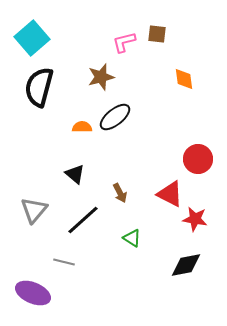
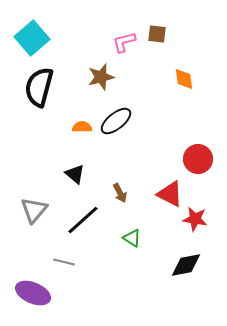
black ellipse: moved 1 px right, 4 px down
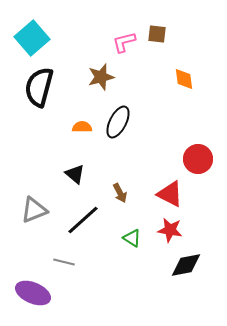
black ellipse: moved 2 px right, 1 px down; rotated 24 degrees counterclockwise
gray triangle: rotated 28 degrees clockwise
red star: moved 25 px left, 11 px down
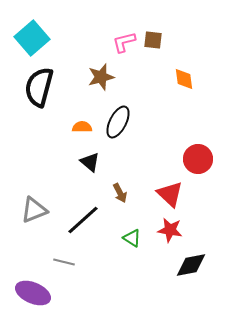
brown square: moved 4 px left, 6 px down
black triangle: moved 15 px right, 12 px up
red triangle: rotated 16 degrees clockwise
black diamond: moved 5 px right
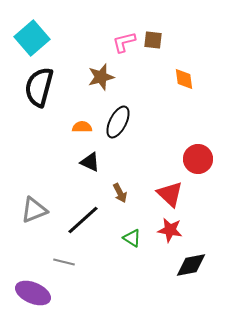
black triangle: rotated 15 degrees counterclockwise
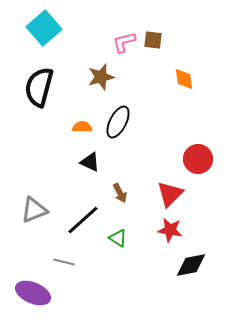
cyan square: moved 12 px right, 10 px up
red triangle: rotated 32 degrees clockwise
green triangle: moved 14 px left
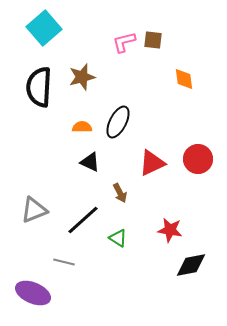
brown star: moved 19 px left
black semicircle: rotated 12 degrees counterclockwise
red triangle: moved 18 px left, 31 px up; rotated 20 degrees clockwise
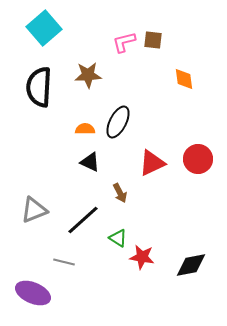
brown star: moved 6 px right, 2 px up; rotated 12 degrees clockwise
orange semicircle: moved 3 px right, 2 px down
red star: moved 28 px left, 27 px down
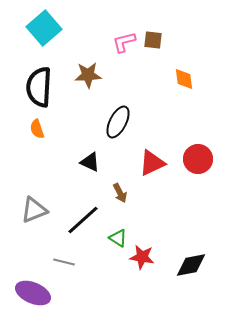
orange semicircle: moved 48 px left; rotated 108 degrees counterclockwise
